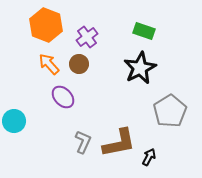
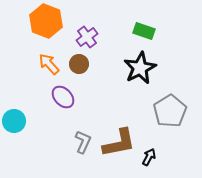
orange hexagon: moved 4 px up
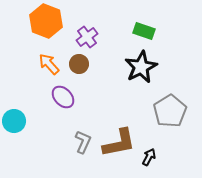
black star: moved 1 px right, 1 px up
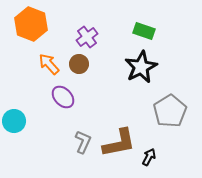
orange hexagon: moved 15 px left, 3 px down
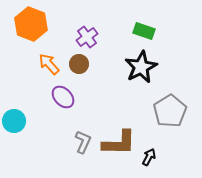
brown L-shape: rotated 12 degrees clockwise
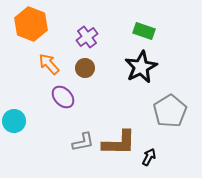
brown circle: moved 6 px right, 4 px down
gray L-shape: rotated 55 degrees clockwise
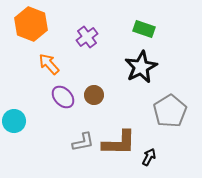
green rectangle: moved 2 px up
brown circle: moved 9 px right, 27 px down
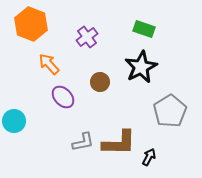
brown circle: moved 6 px right, 13 px up
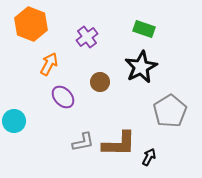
orange arrow: rotated 70 degrees clockwise
brown L-shape: moved 1 px down
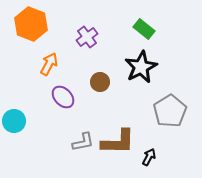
green rectangle: rotated 20 degrees clockwise
brown L-shape: moved 1 px left, 2 px up
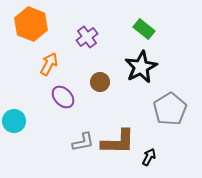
gray pentagon: moved 2 px up
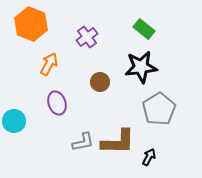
black star: rotated 20 degrees clockwise
purple ellipse: moved 6 px left, 6 px down; rotated 25 degrees clockwise
gray pentagon: moved 11 px left
